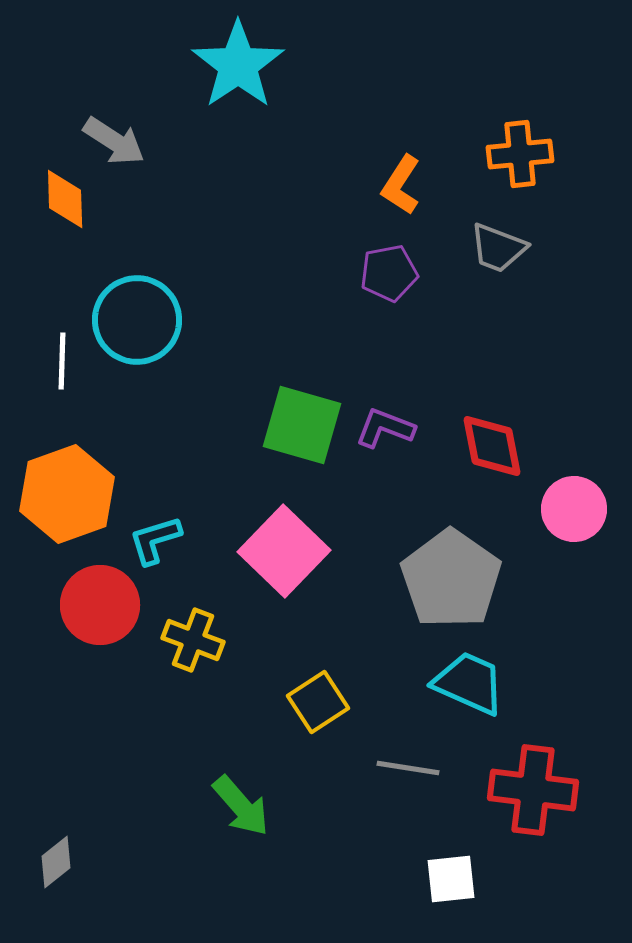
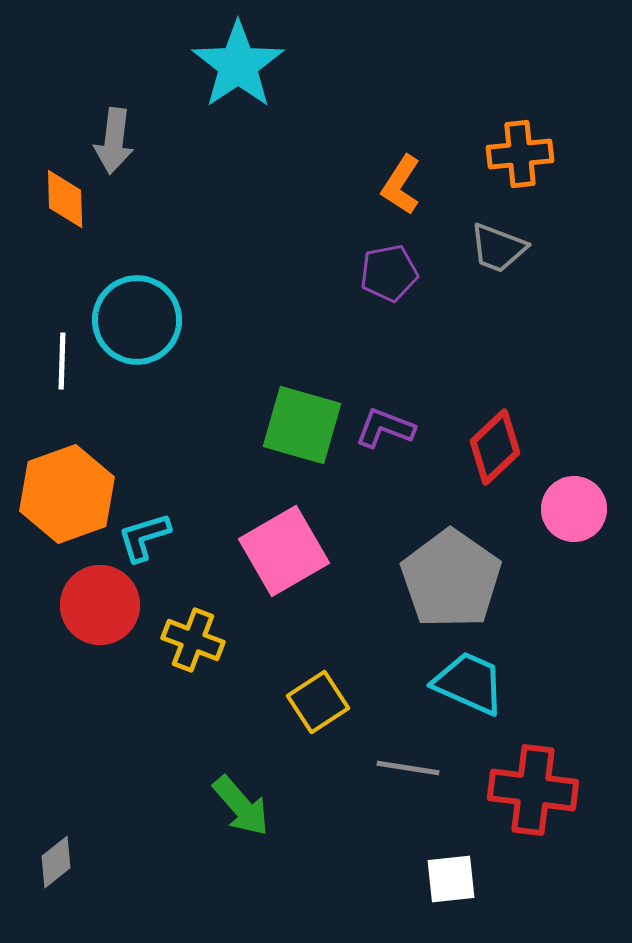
gray arrow: rotated 64 degrees clockwise
red diamond: moved 3 px right, 1 px down; rotated 58 degrees clockwise
cyan L-shape: moved 11 px left, 3 px up
pink square: rotated 16 degrees clockwise
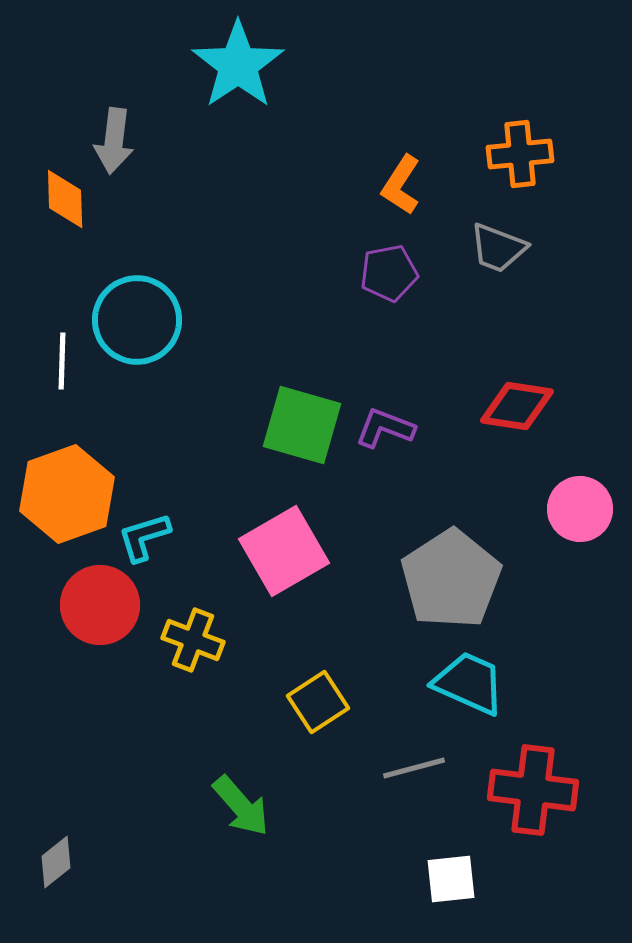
red diamond: moved 22 px right, 41 px up; rotated 52 degrees clockwise
pink circle: moved 6 px right
gray pentagon: rotated 4 degrees clockwise
gray line: moved 6 px right; rotated 24 degrees counterclockwise
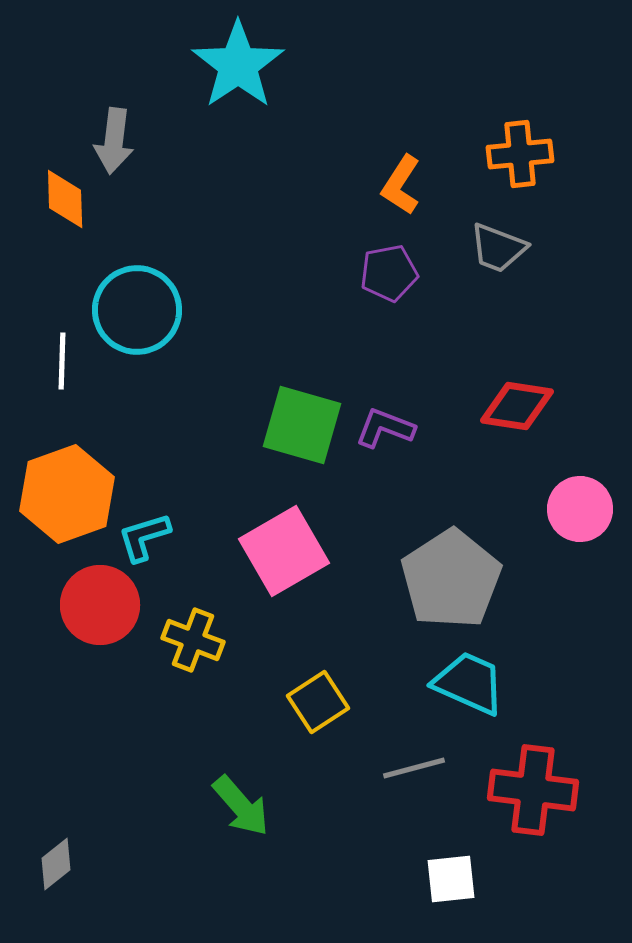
cyan circle: moved 10 px up
gray diamond: moved 2 px down
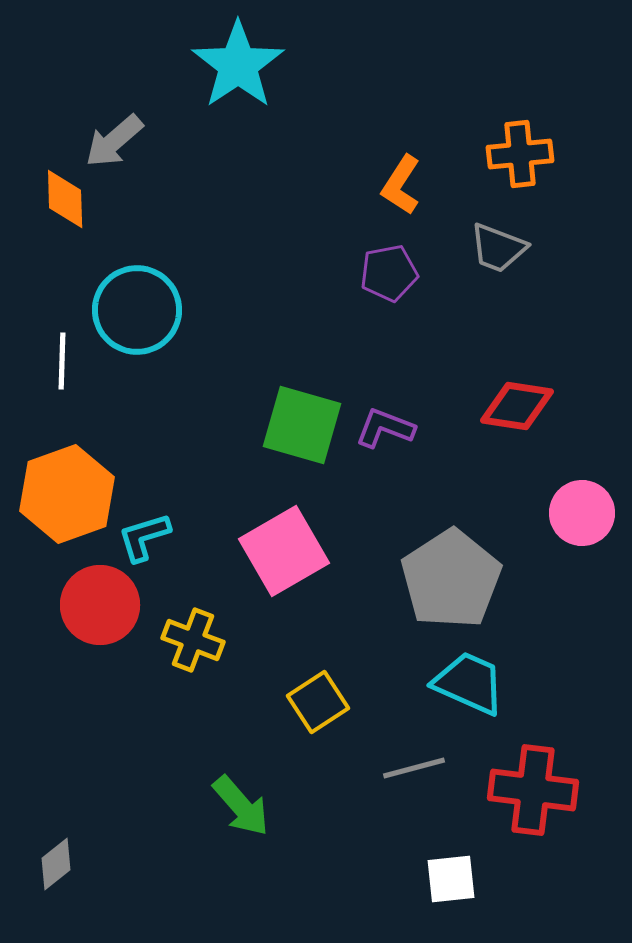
gray arrow: rotated 42 degrees clockwise
pink circle: moved 2 px right, 4 px down
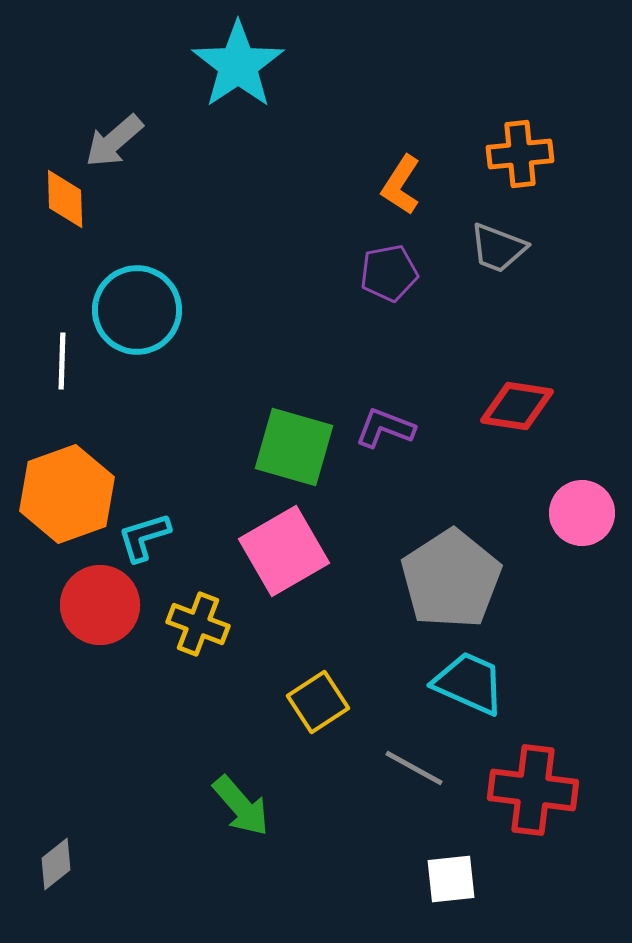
green square: moved 8 px left, 22 px down
yellow cross: moved 5 px right, 16 px up
gray line: rotated 44 degrees clockwise
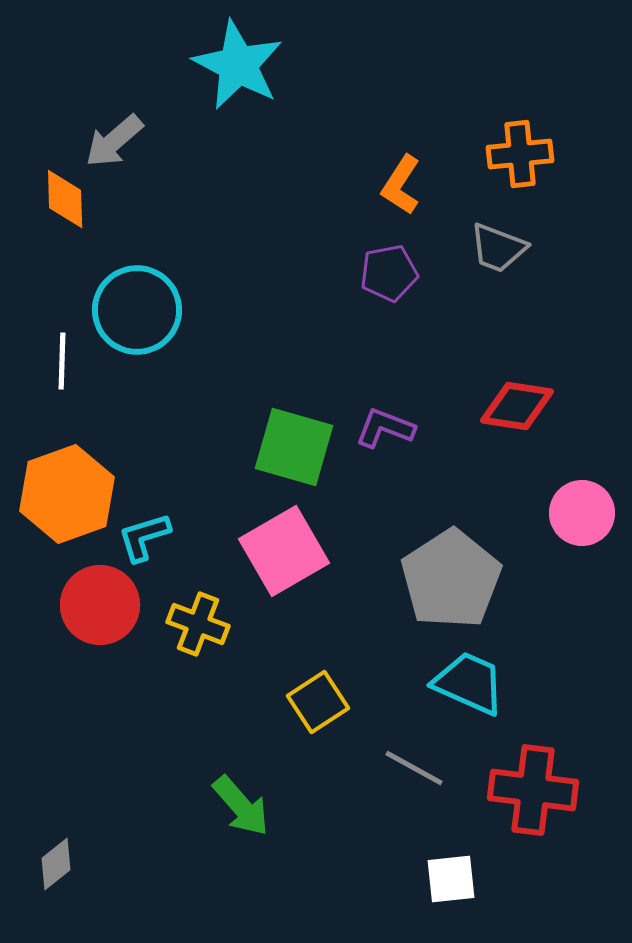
cyan star: rotated 10 degrees counterclockwise
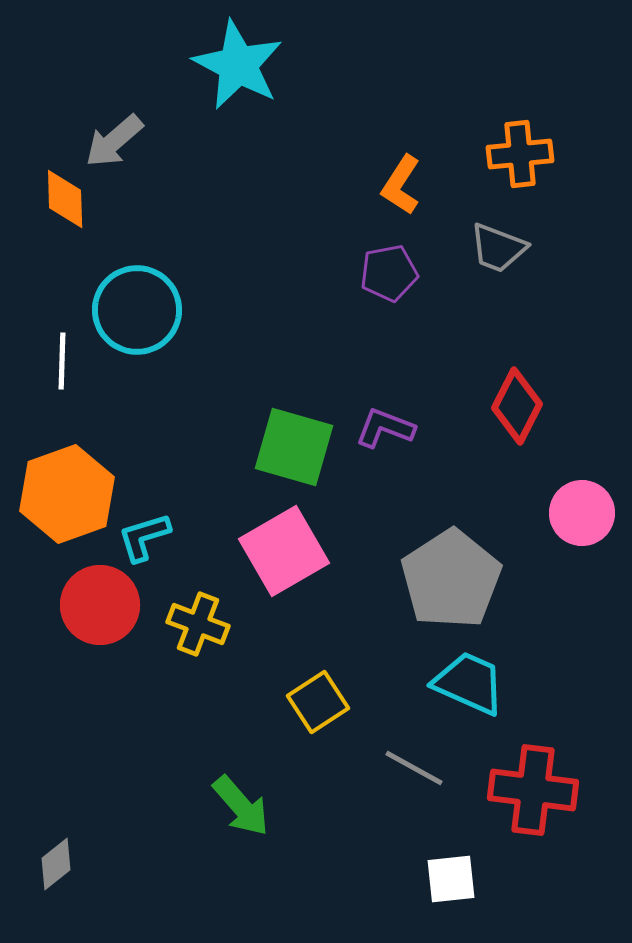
red diamond: rotated 72 degrees counterclockwise
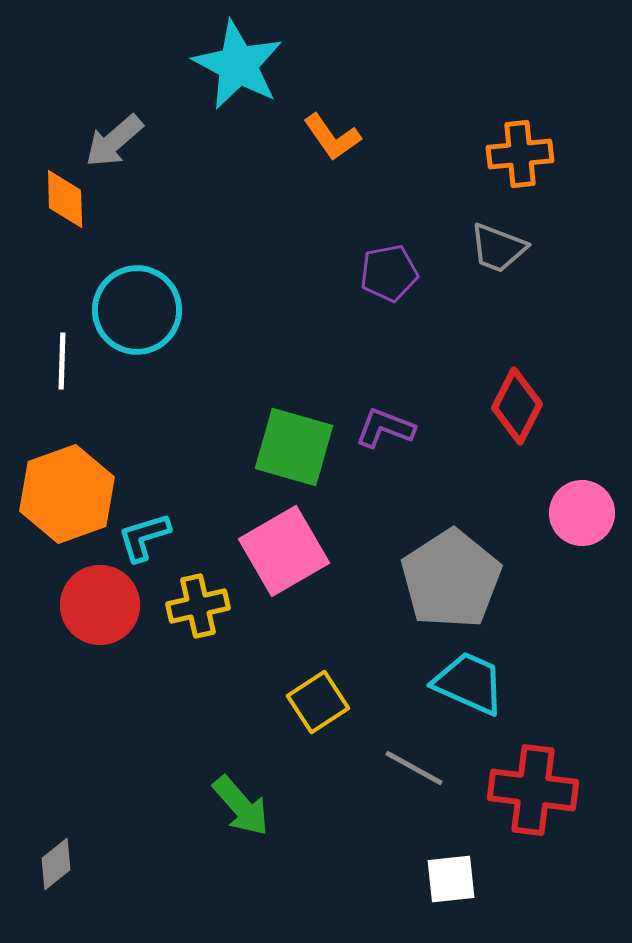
orange L-shape: moved 69 px left, 48 px up; rotated 68 degrees counterclockwise
yellow cross: moved 18 px up; rotated 34 degrees counterclockwise
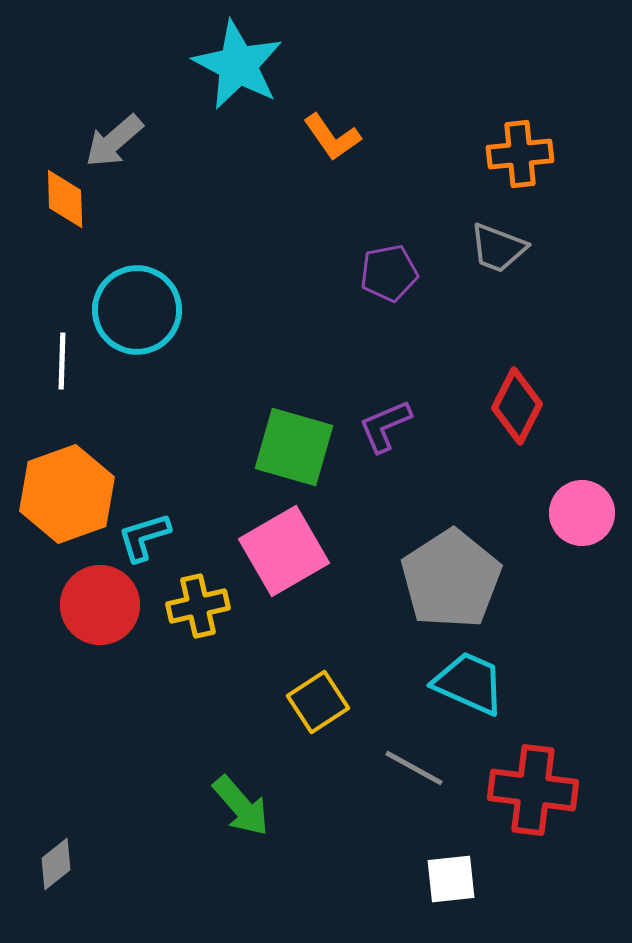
purple L-shape: moved 2 px up; rotated 44 degrees counterclockwise
